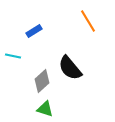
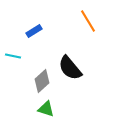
green triangle: moved 1 px right
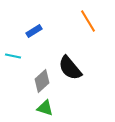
green triangle: moved 1 px left, 1 px up
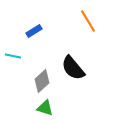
black semicircle: moved 3 px right
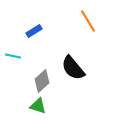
green triangle: moved 7 px left, 2 px up
